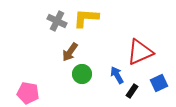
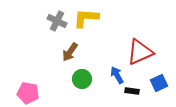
green circle: moved 5 px down
black rectangle: rotated 64 degrees clockwise
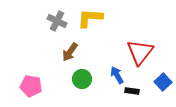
yellow L-shape: moved 4 px right
red triangle: rotated 28 degrees counterclockwise
blue square: moved 4 px right, 1 px up; rotated 18 degrees counterclockwise
pink pentagon: moved 3 px right, 7 px up
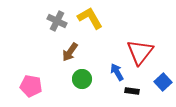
yellow L-shape: rotated 56 degrees clockwise
blue arrow: moved 3 px up
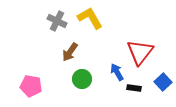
black rectangle: moved 2 px right, 3 px up
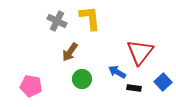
yellow L-shape: rotated 24 degrees clockwise
blue arrow: rotated 30 degrees counterclockwise
